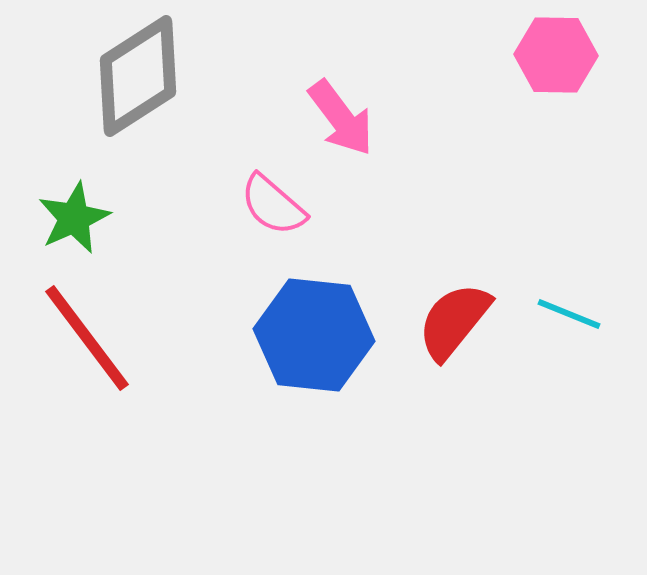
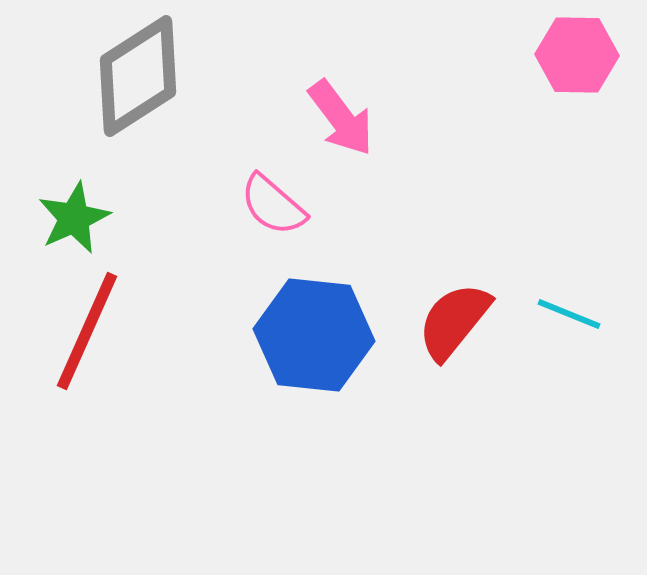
pink hexagon: moved 21 px right
red line: moved 7 px up; rotated 61 degrees clockwise
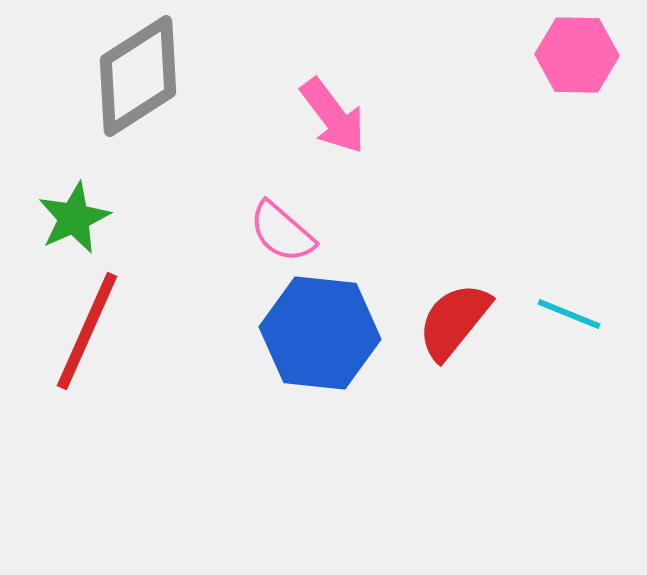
pink arrow: moved 8 px left, 2 px up
pink semicircle: moved 9 px right, 27 px down
blue hexagon: moved 6 px right, 2 px up
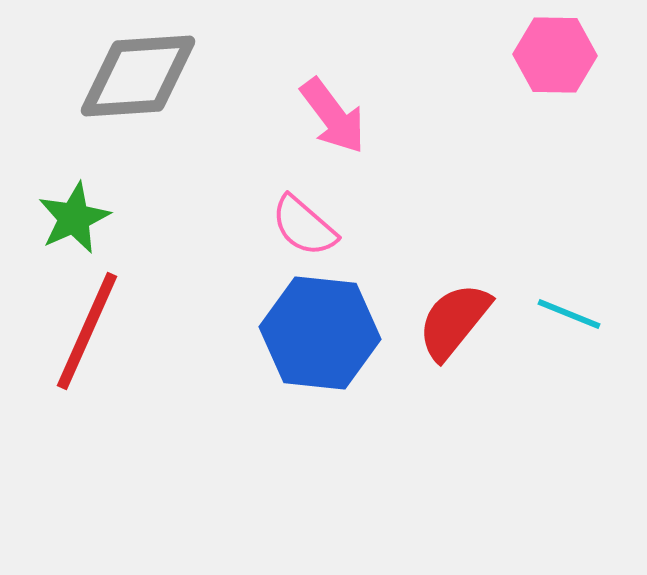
pink hexagon: moved 22 px left
gray diamond: rotated 29 degrees clockwise
pink semicircle: moved 22 px right, 6 px up
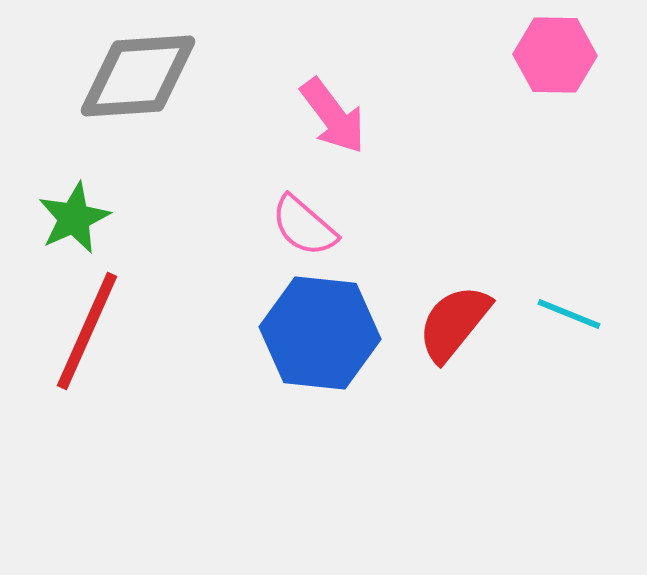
red semicircle: moved 2 px down
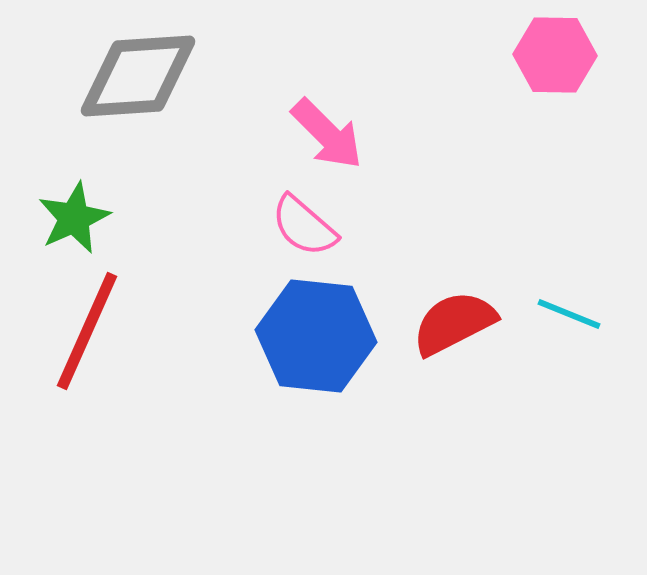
pink arrow: moved 6 px left, 18 px down; rotated 8 degrees counterclockwise
red semicircle: rotated 24 degrees clockwise
blue hexagon: moved 4 px left, 3 px down
